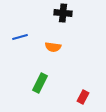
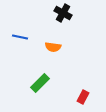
black cross: rotated 24 degrees clockwise
blue line: rotated 28 degrees clockwise
green rectangle: rotated 18 degrees clockwise
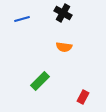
blue line: moved 2 px right, 18 px up; rotated 28 degrees counterclockwise
orange semicircle: moved 11 px right
green rectangle: moved 2 px up
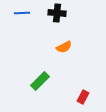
black cross: moved 6 px left; rotated 24 degrees counterclockwise
blue line: moved 6 px up; rotated 14 degrees clockwise
orange semicircle: rotated 35 degrees counterclockwise
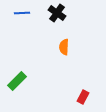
black cross: rotated 30 degrees clockwise
orange semicircle: rotated 119 degrees clockwise
green rectangle: moved 23 px left
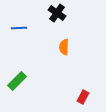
blue line: moved 3 px left, 15 px down
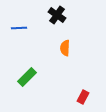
black cross: moved 2 px down
orange semicircle: moved 1 px right, 1 px down
green rectangle: moved 10 px right, 4 px up
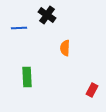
black cross: moved 10 px left
green rectangle: rotated 48 degrees counterclockwise
red rectangle: moved 9 px right, 7 px up
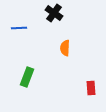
black cross: moved 7 px right, 2 px up
green rectangle: rotated 24 degrees clockwise
red rectangle: moved 1 px left, 2 px up; rotated 32 degrees counterclockwise
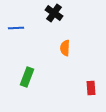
blue line: moved 3 px left
